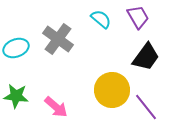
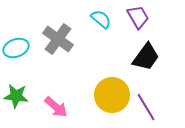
yellow circle: moved 5 px down
purple line: rotated 8 degrees clockwise
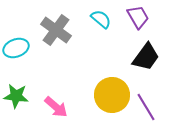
gray cross: moved 2 px left, 9 px up
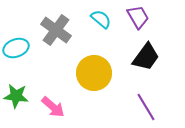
yellow circle: moved 18 px left, 22 px up
pink arrow: moved 3 px left
